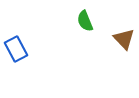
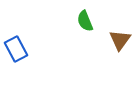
brown triangle: moved 4 px left, 1 px down; rotated 20 degrees clockwise
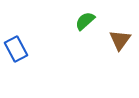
green semicircle: rotated 70 degrees clockwise
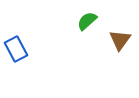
green semicircle: moved 2 px right
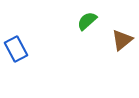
brown triangle: moved 2 px right; rotated 15 degrees clockwise
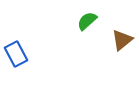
blue rectangle: moved 5 px down
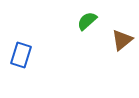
blue rectangle: moved 5 px right, 1 px down; rotated 45 degrees clockwise
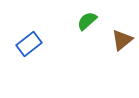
blue rectangle: moved 8 px right, 11 px up; rotated 35 degrees clockwise
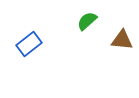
brown triangle: rotated 45 degrees clockwise
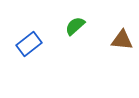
green semicircle: moved 12 px left, 5 px down
